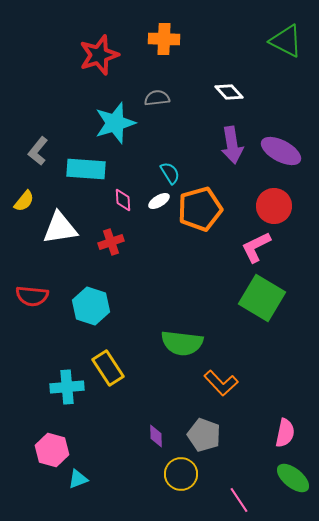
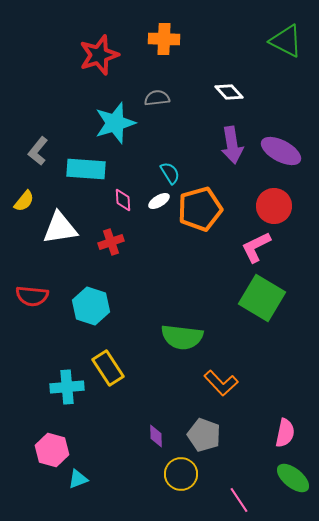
green semicircle: moved 6 px up
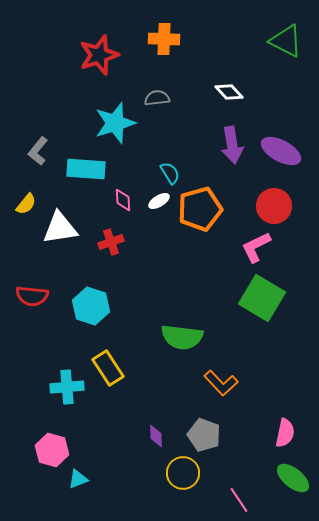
yellow semicircle: moved 2 px right, 3 px down
yellow circle: moved 2 px right, 1 px up
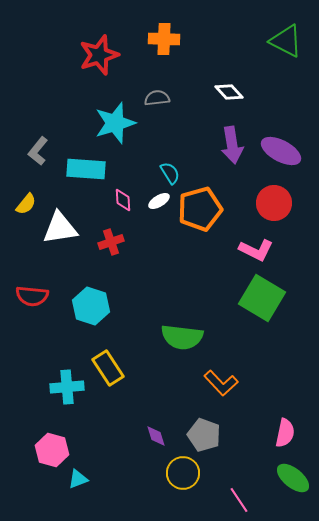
red circle: moved 3 px up
pink L-shape: moved 3 px down; rotated 128 degrees counterclockwise
purple diamond: rotated 15 degrees counterclockwise
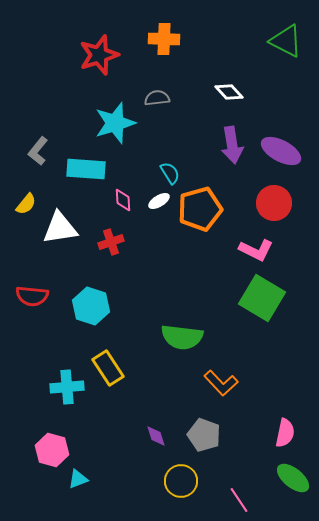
yellow circle: moved 2 px left, 8 px down
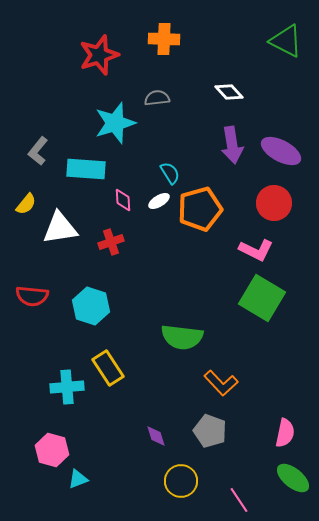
gray pentagon: moved 6 px right, 4 px up
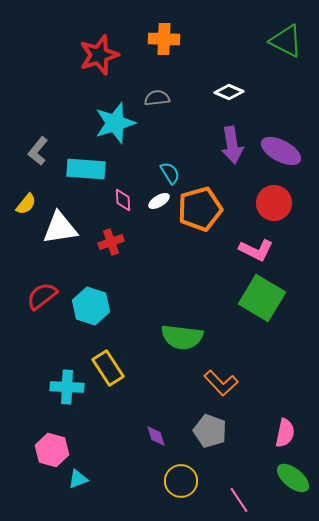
white diamond: rotated 24 degrees counterclockwise
red semicircle: moved 10 px right; rotated 136 degrees clockwise
cyan cross: rotated 8 degrees clockwise
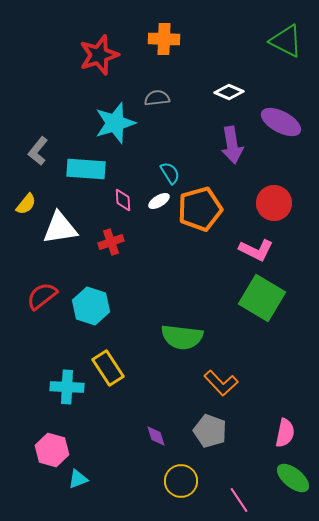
purple ellipse: moved 29 px up
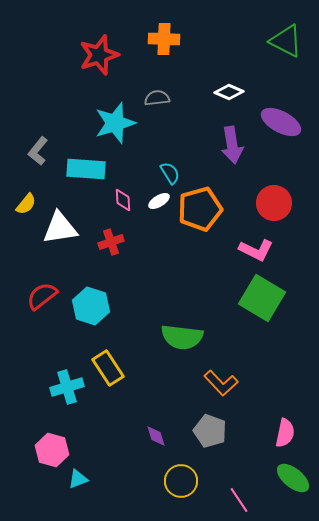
cyan cross: rotated 20 degrees counterclockwise
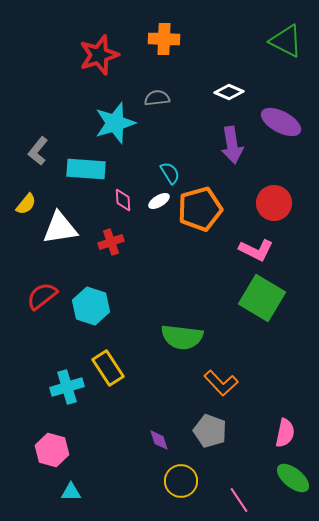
purple diamond: moved 3 px right, 4 px down
cyan triangle: moved 7 px left, 13 px down; rotated 20 degrees clockwise
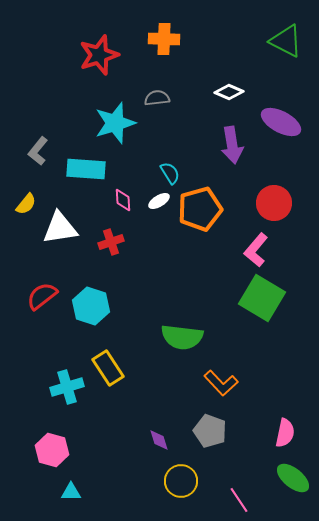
pink L-shape: rotated 104 degrees clockwise
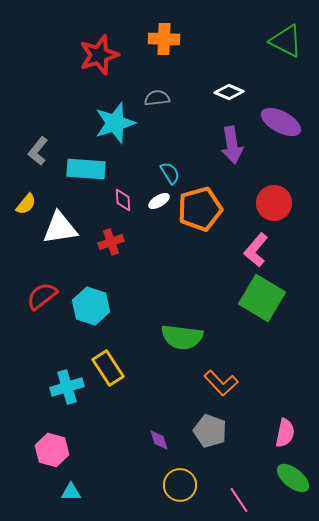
yellow circle: moved 1 px left, 4 px down
